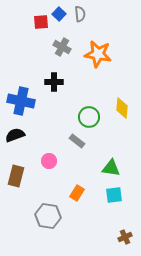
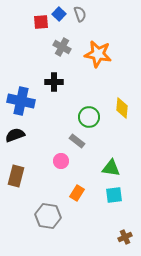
gray semicircle: rotated 14 degrees counterclockwise
pink circle: moved 12 px right
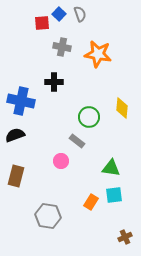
red square: moved 1 px right, 1 px down
gray cross: rotated 18 degrees counterclockwise
orange rectangle: moved 14 px right, 9 px down
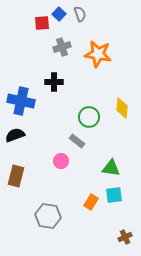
gray cross: rotated 30 degrees counterclockwise
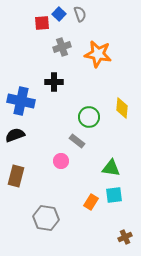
gray hexagon: moved 2 px left, 2 px down
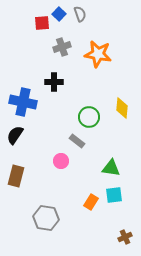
blue cross: moved 2 px right, 1 px down
black semicircle: rotated 36 degrees counterclockwise
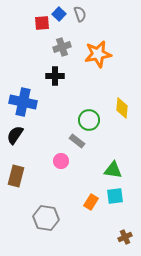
orange star: rotated 20 degrees counterclockwise
black cross: moved 1 px right, 6 px up
green circle: moved 3 px down
green triangle: moved 2 px right, 2 px down
cyan square: moved 1 px right, 1 px down
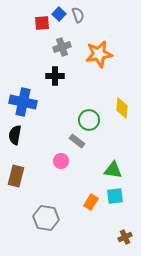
gray semicircle: moved 2 px left, 1 px down
orange star: moved 1 px right
black semicircle: rotated 24 degrees counterclockwise
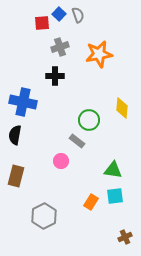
gray cross: moved 2 px left
gray hexagon: moved 2 px left, 2 px up; rotated 25 degrees clockwise
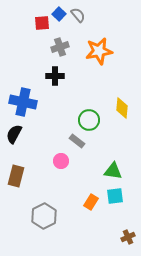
gray semicircle: rotated 21 degrees counterclockwise
orange star: moved 3 px up
black semicircle: moved 1 px left, 1 px up; rotated 18 degrees clockwise
green triangle: moved 1 px down
brown cross: moved 3 px right
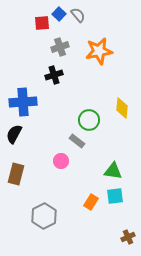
black cross: moved 1 px left, 1 px up; rotated 18 degrees counterclockwise
blue cross: rotated 16 degrees counterclockwise
brown rectangle: moved 2 px up
